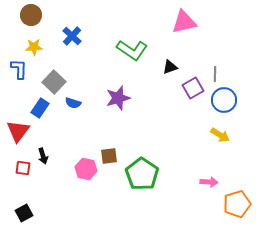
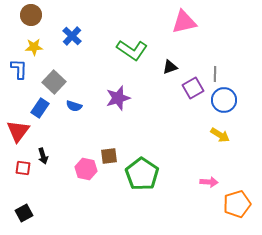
blue semicircle: moved 1 px right, 3 px down
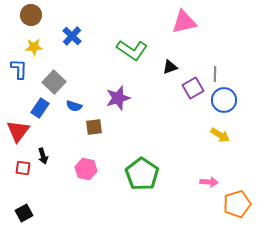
brown square: moved 15 px left, 29 px up
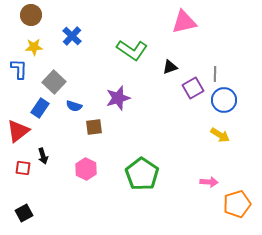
red triangle: rotated 15 degrees clockwise
pink hexagon: rotated 15 degrees clockwise
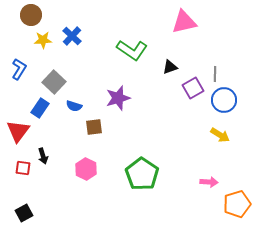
yellow star: moved 9 px right, 7 px up
blue L-shape: rotated 30 degrees clockwise
red triangle: rotated 15 degrees counterclockwise
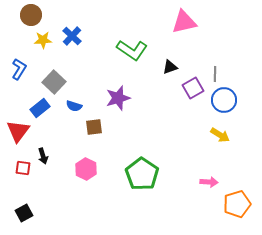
blue rectangle: rotated 18 degrees clockwise
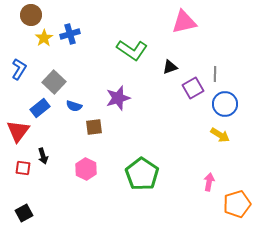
blue cross: moved 2 px left, 2 px up; rotated 30 degrees clockwise
yellow star: moved 1 px right, 2 px up; rotated 30 degrees counterclockwise
blue circle: moved 1 px right, 4 px down
pink arrow: rotated 84 degrees counterclockwise
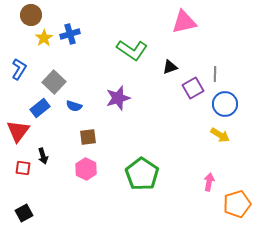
brown square: moved 6 px left, 10 px down
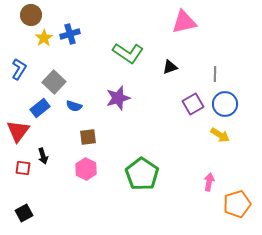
green L-shape: moved 4 px left, 3 px down
purple square: moved 16 px down
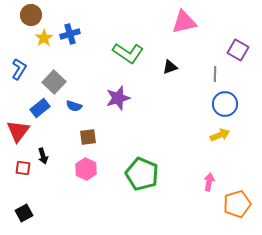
purple square: moved 45 px right, 54 px up; rotated 30 degrees counterclockwise
yellow arrow: rotated 54 degrees counterclockwise
green pentagon: rotated 12 degrees counterclockwise
